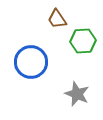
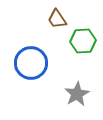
blue circle: moved 1 px down
gray star: rotated 20 degrees clockwise
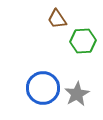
blue circle: moved 12 px right, 25 px down
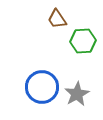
blue circle: moved 1 px left, 1 px up
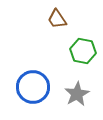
green hexagon: moved 10 px down; rotated 15 degrees clockwise
blue circle: moved 9 px left
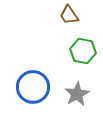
brown trapezoid: moved 12 px right, 4 px up
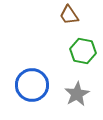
blue circle: moved 1 px left, 2 px up
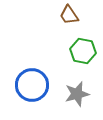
gray star: rotated 15 degrees clockwise
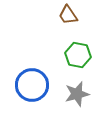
brown trapezoid: moved 1 px left
green hexagon: moved 5 px left, 4 px down
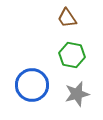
brown trapezoid: moved 1 px left, 3 px down
green hexagon: moved 6 px left
